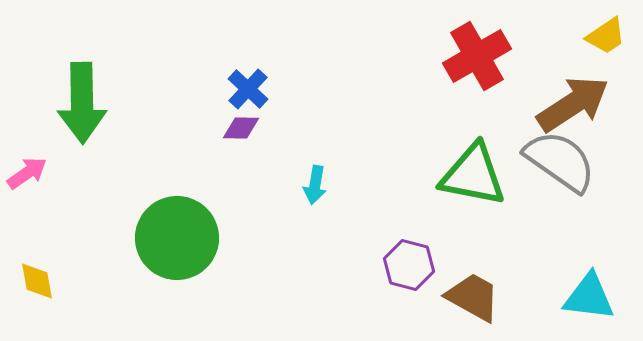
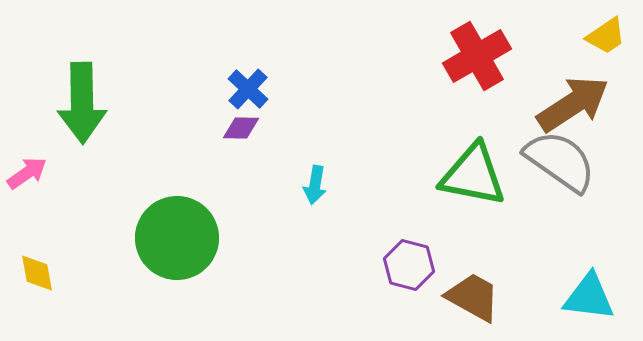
yellow diamond: moved 8 px up
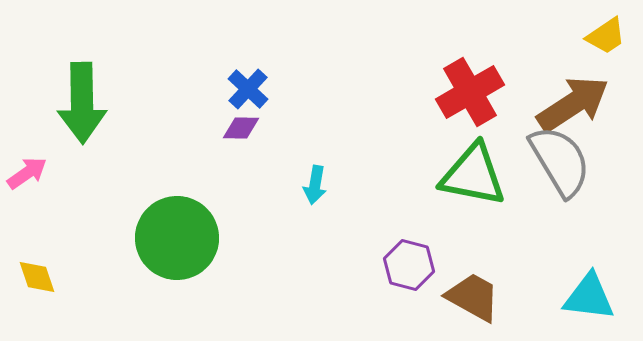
red cross: moved 7 px left, 36 px down
gray semicircle: rotated 24 degrees clockwise
yellow diamond: moved 4 px down; rotated 9 degrees counterclockwise
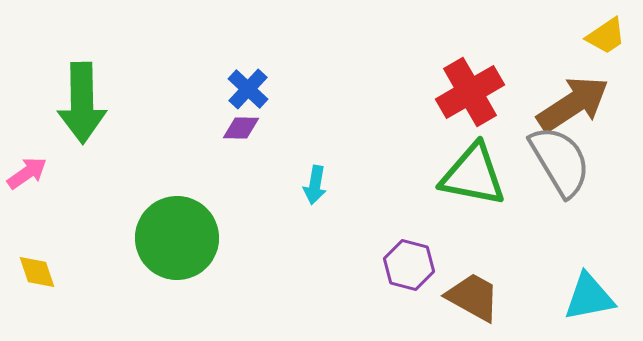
yellow diamond: moved 5 px up
cyan triangle: rotated 18 degrees counterclockwise
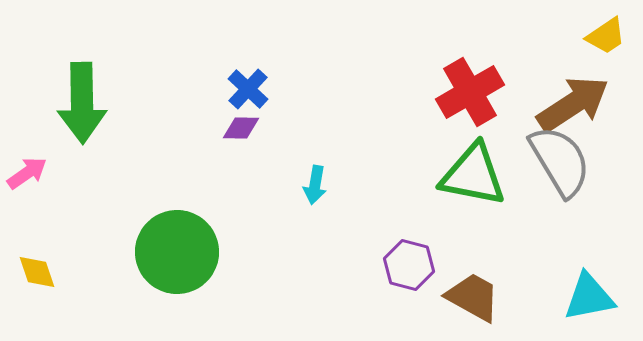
green circle: moved 14 px down
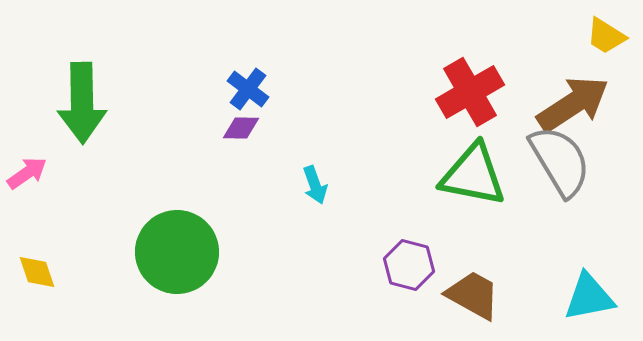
yellow trapezoid: rotated 66 degrees clockwise
blue cross: rotated 6 degrees counterclockwise
cyan arrow: rotated 30 degrees counterclockwise
brown trapezoid: moved 2 px up
